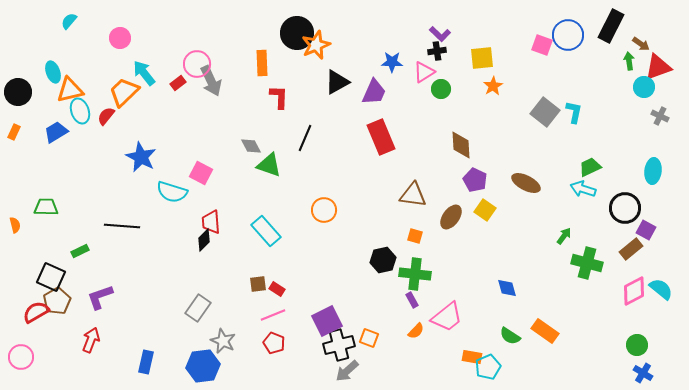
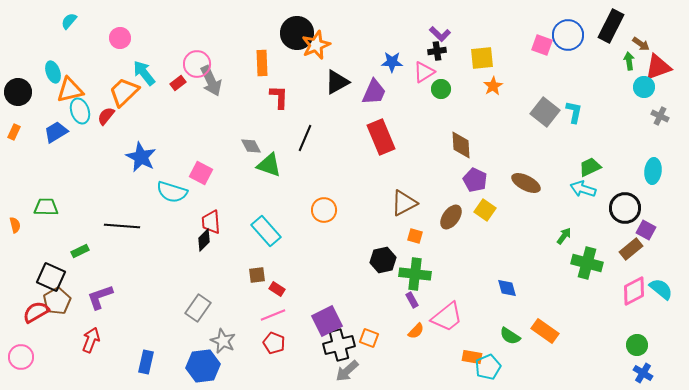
brown triangle at (413, 195): moved 9 px left, 8 px down; rotated 36 degrees counterclockwise
brown square at (258, 284): moved 1 px left, 9 px up
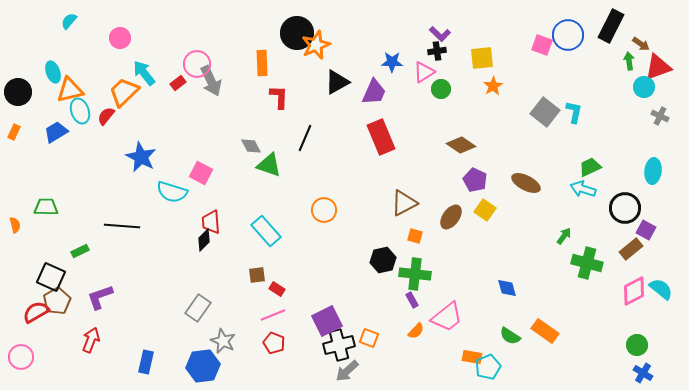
brown diamond at (461, 145): rotated 52 degrees counterclockwise
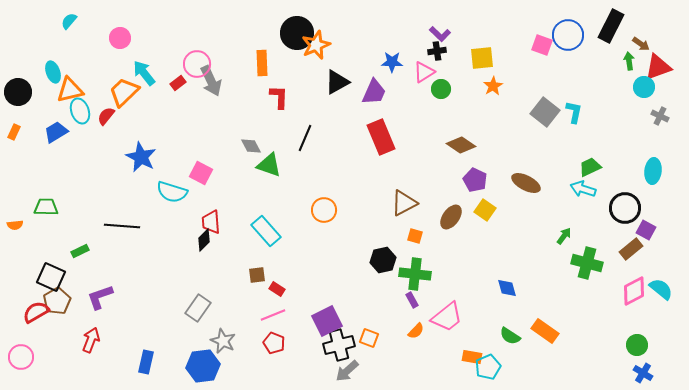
orange semicircle at (15, 225): rotated 98 degrees clockwise
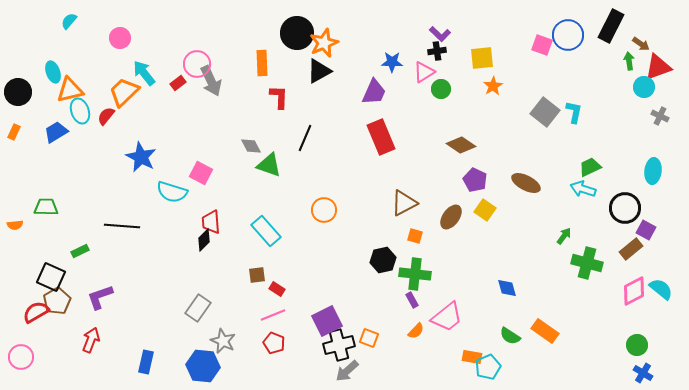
orange star at (316, 45): moved 8 px right, 2 px up
black triangle at (337, 82): moved 18 px left, 11 px up
blue hexagon at (203, 366): rotated 12 degrees clockwise
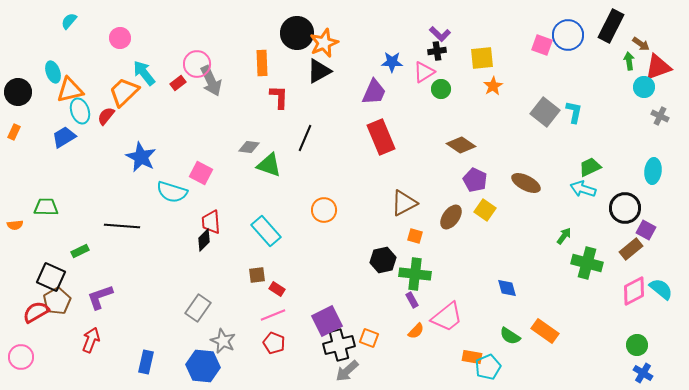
blue trapezoid at (56, 132): moved 8 px right, 5 px down
gray diamond at (251, 146): moved 2 px left, 1 px down; rotated 55 degrees counterclockwise
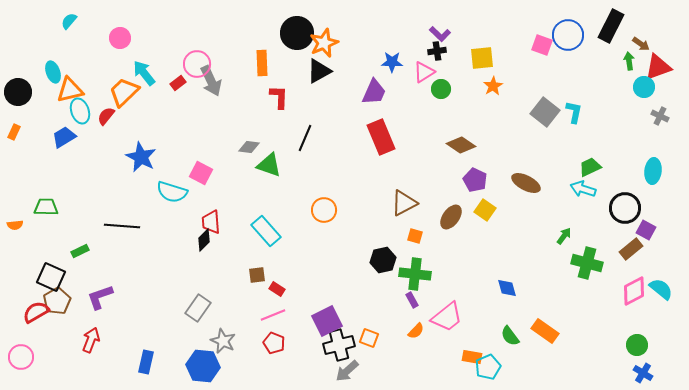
green semicircle at (510, 336): rotated 20 degrees clockwise
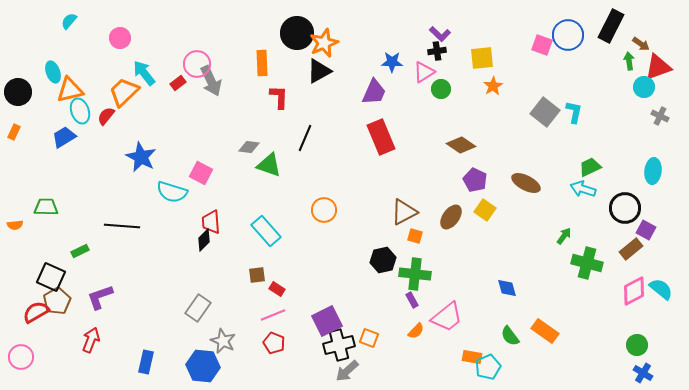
brown triangle at (404, 203): moved 9 px down
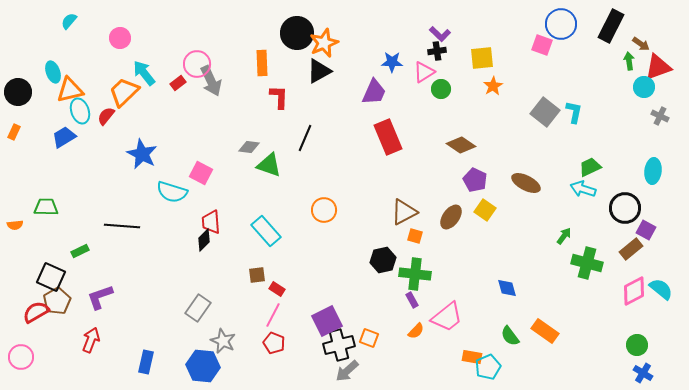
blue circle at (568, 35): moved 7 px left, 11 px up
red rectangle at (381, 137): moved 7 px right
blue star at (141, 157): moved 1 px right, 3 px up
pink line at (273, 315): rotated 40 degrees counterclockwise
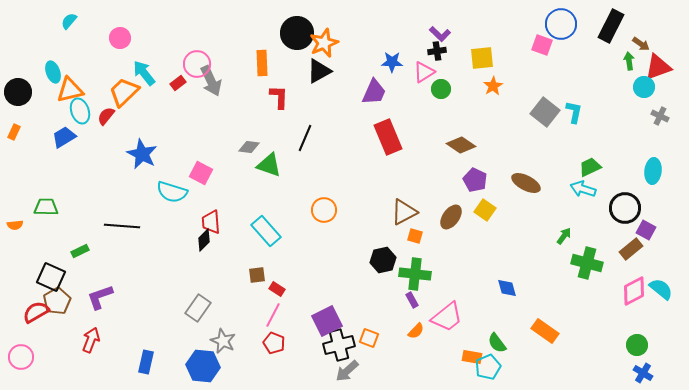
green semicircle at (510, 336): moved 13 px left, 7 px down
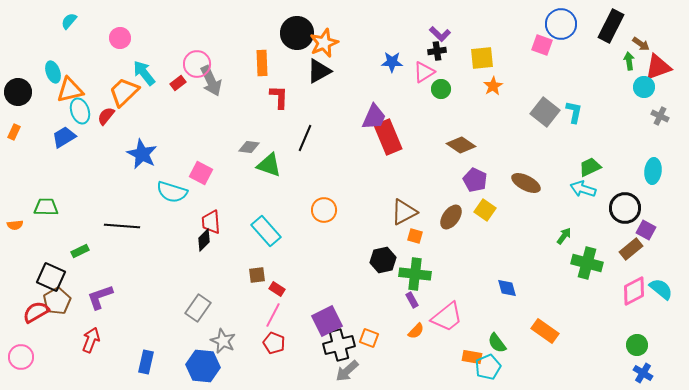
purple trapezoid at (374, 92): moved 25 px down
